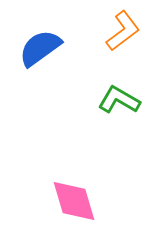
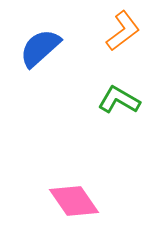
blue semicircle: rotated 6 degrees counterclockwise
pink diamond: rotated 18 degrees counterclockwise
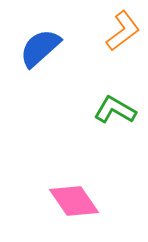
green L-shape: moved 4 px left, 10 px down
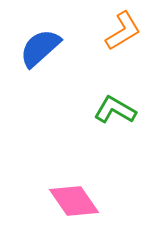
orange L-shape: rotated 6 degrees clockwise
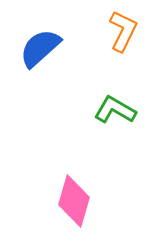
orange L-shape: rotated 33 degrees counterclockwise
pink diamond: rotated 51 degrees clockwise
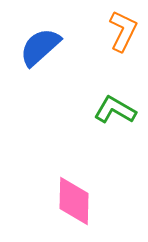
blue semicircle: moved 1 px up
pink diamond: rotated 15 degrees counterclockwise
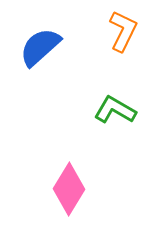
pink diamond: moved 5 px left, 12 px up; rotated 30 degrees clockwise
